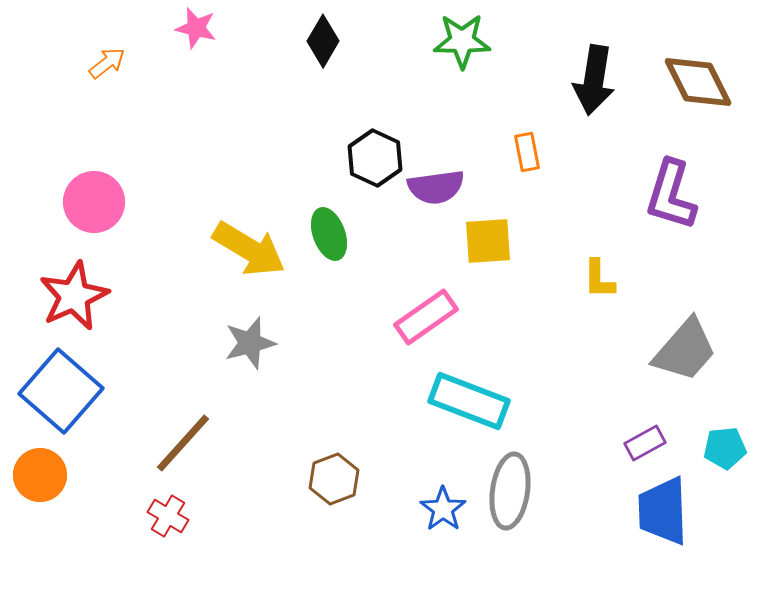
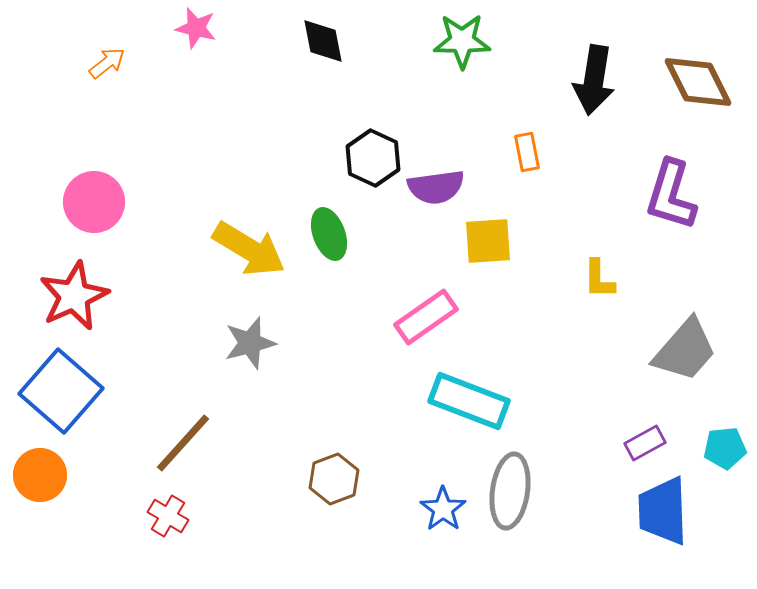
black diamond: rotated 42 degrees counterclockwise
black hexagon: moved 2 px left
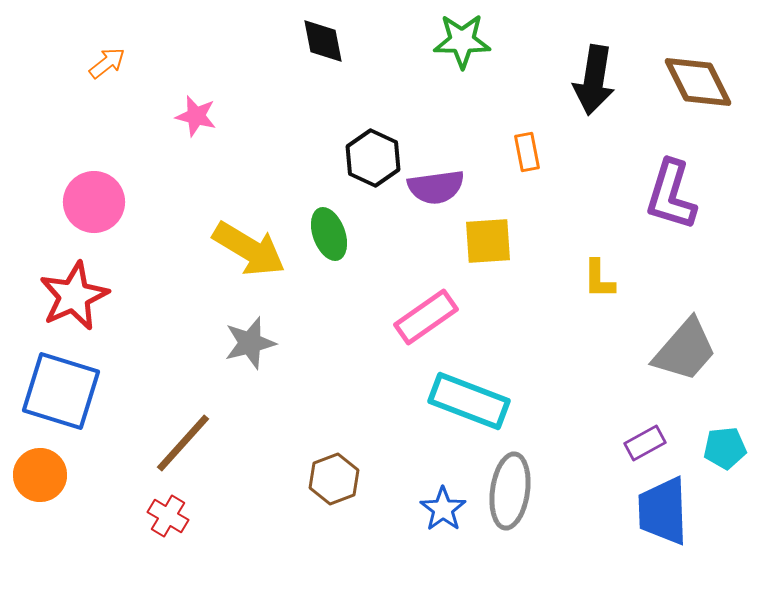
pink star: moved 88 px down
blue square: rotated 24 degrees counterclockwise
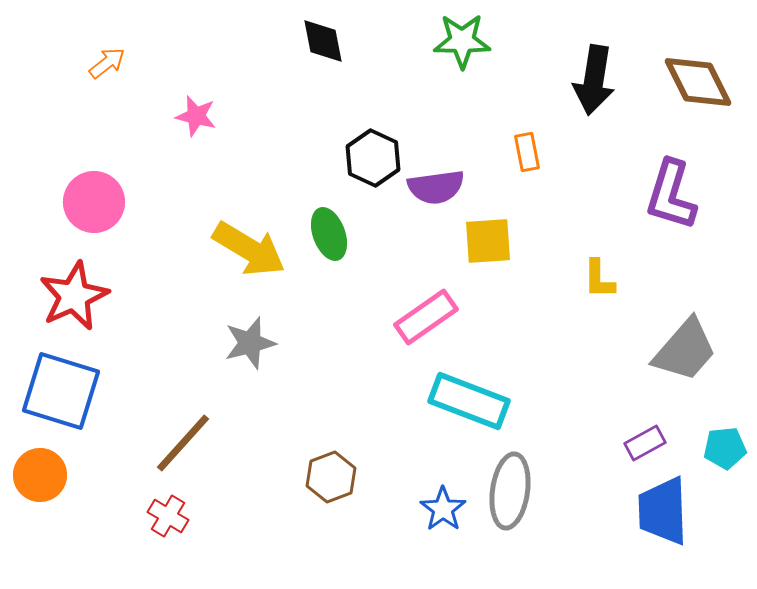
brown hexagon: moved 3 px left, 2 px up
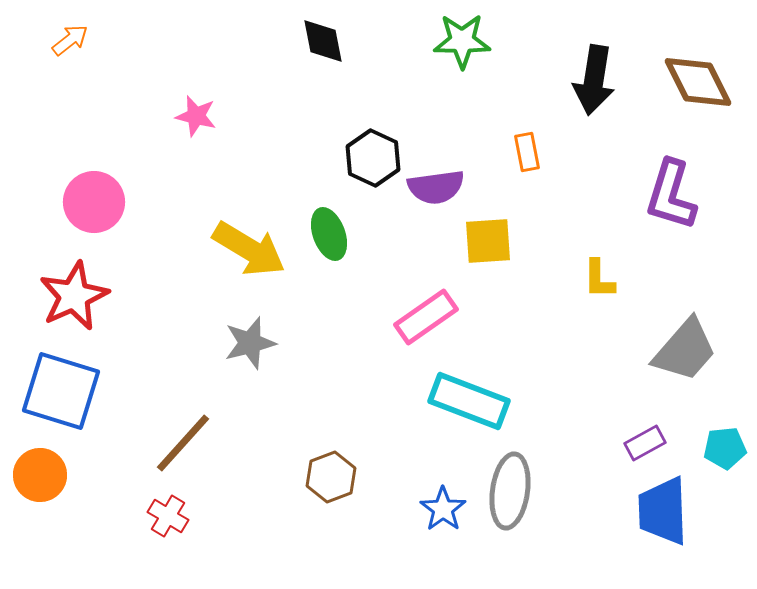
orange arrow: moved 37 px left, 23 px up
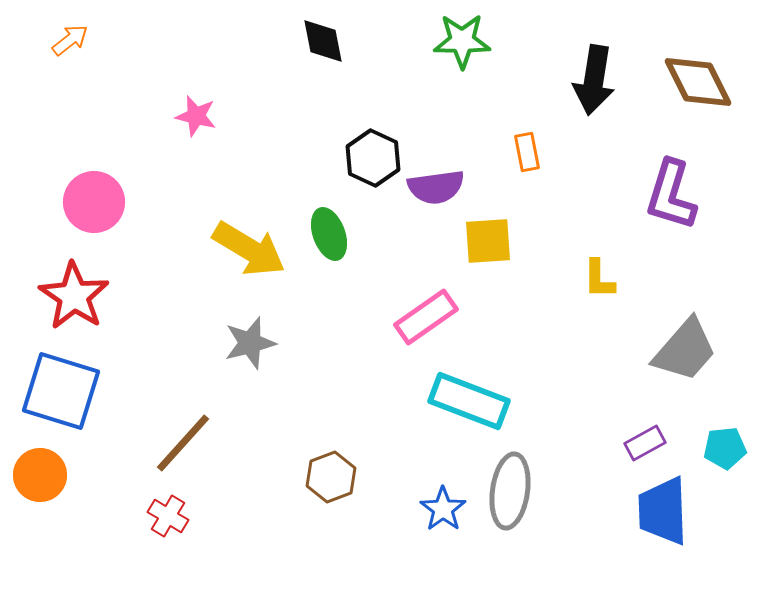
red star: rotated 14 degrees counterclockwise
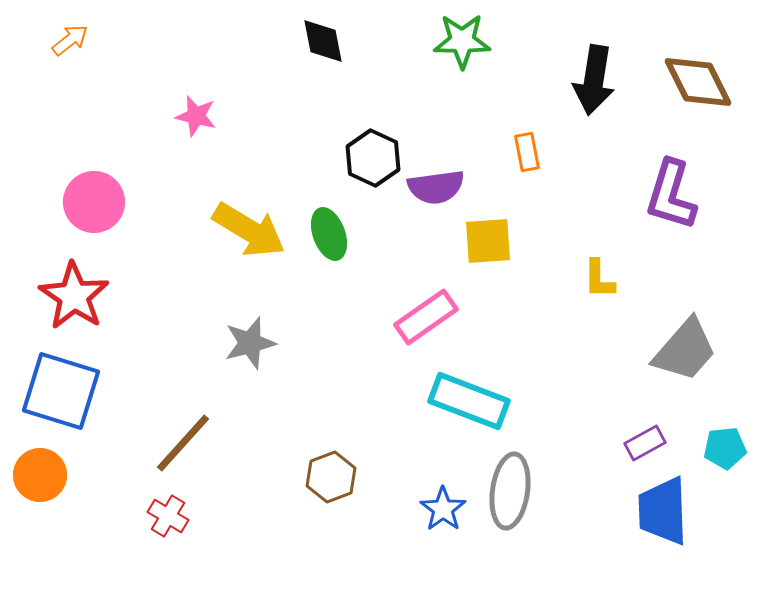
yellow arrow: moved 19 px up
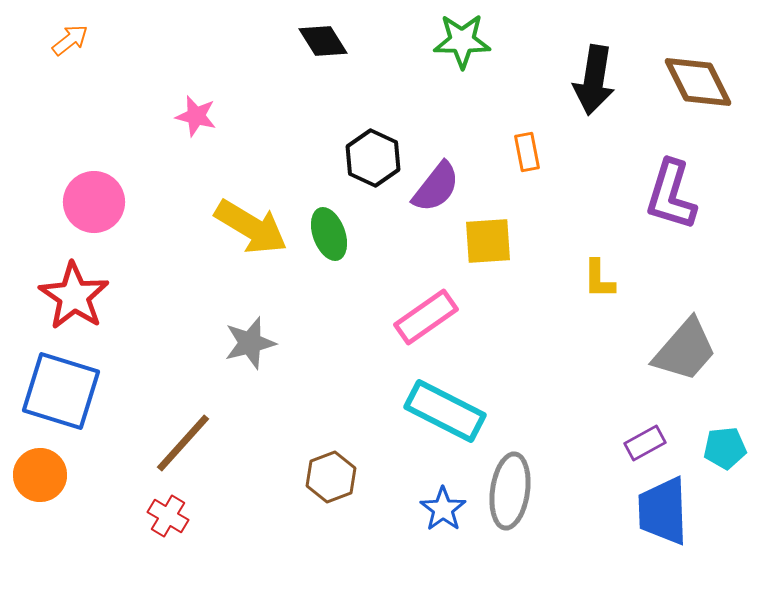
black diamond: rotated 21 degrees counterclockwise
purple semicircle: rotated 44 degrees counterclockwise
yellow arrow: moved 2 px right, 3 px up
cyan rectangle: moved 24 px left, 10 px down; rotated 6 degrees clockwise
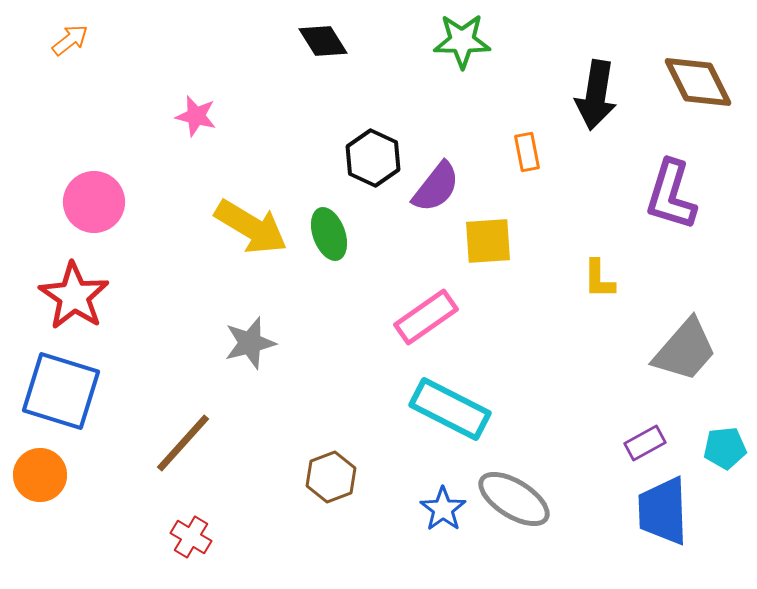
black arrow: moved 2 px right, 15 px down
cyan rectangle: moved 5 px right, 2 px up
gray ellipse: moved 4 px right, 8 px down; rotated 66 degrees counterclockwise
red cross: moved 23 px right, 21 px down
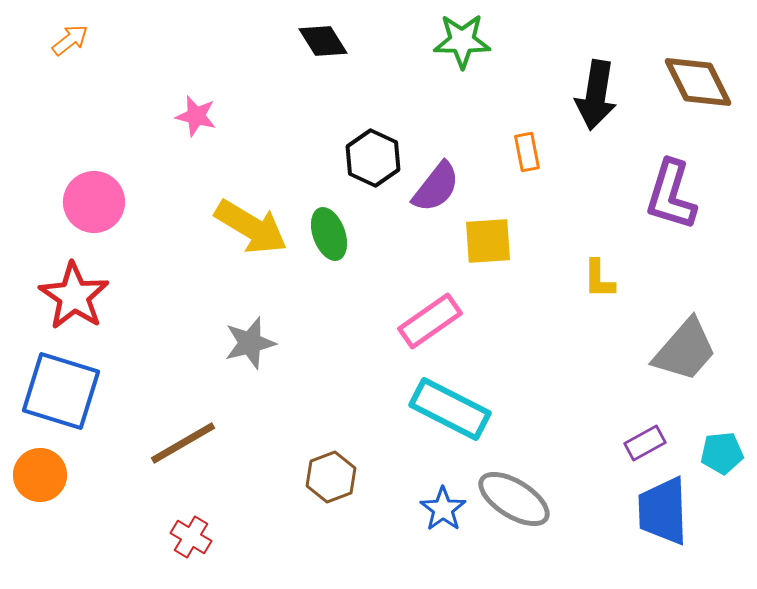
pink rectangle: moved 4 px right, 4 px down
brown line: rotated 18 degrees clockwise
cyan pentagon: moved 3 px left, 5 px down
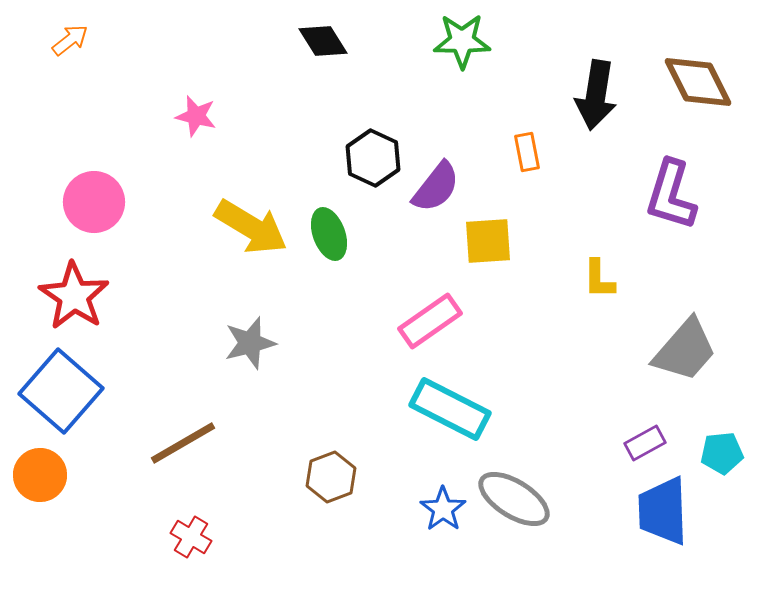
blue square: rotated 24 degrees clockwise
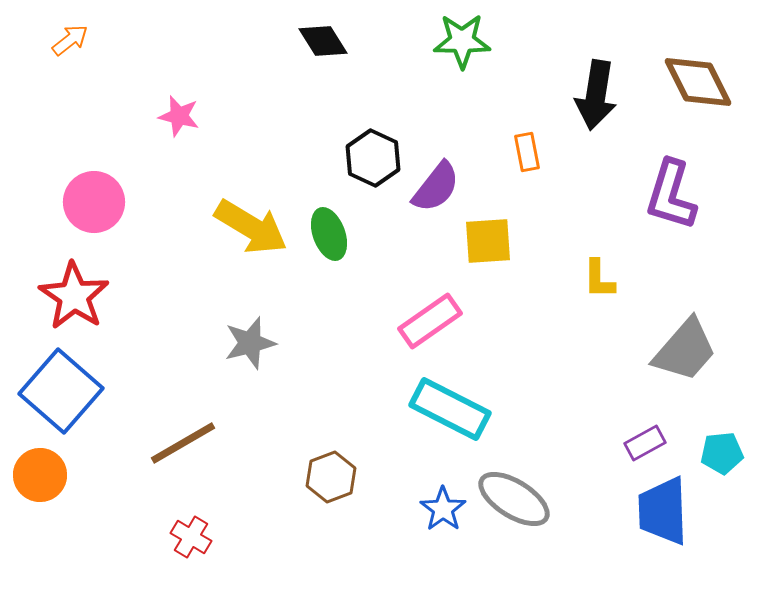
pink star: moved 17 px left
